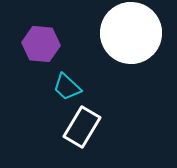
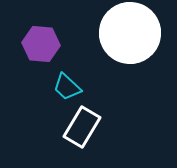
white circle: moved 1 px left
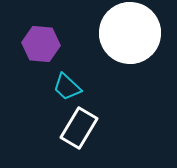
white rectangle: moved 3 px left, 1 px down
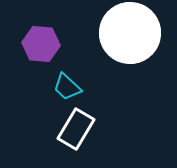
white rectangle: moved 3 px left, 1 px down
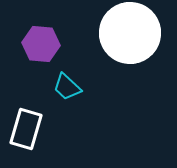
white rectangle: moved 50 px left; rotated 15 degrees counterclockwise
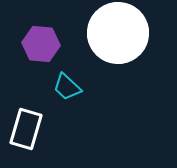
white circle: moved 12 px left
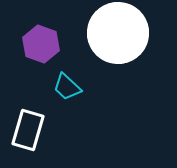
purple hexagon: rotated 15 degrees clockwise
white rectangle: moved 2 px right, 1 px down
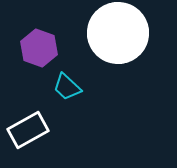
purple hexagon: moved 2 px left, 4 px down
white rectangle: rotated 45 degrees clockwise
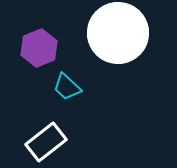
purple hexagon: rotated 18 degrees clockwise
white rectangle: moved 18 px right, 12 px down; rotated 9 degrees counterclockwise
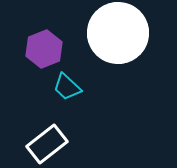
purple hexagon: moved 5 px right, 1 px down
white rectangle: moved 1 px right, 2 px down
